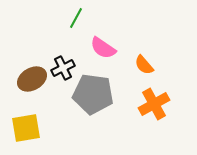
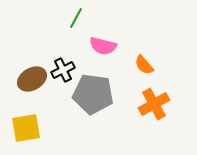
pink semicircle: moved 2 px up; rotated 20 degrees counterclockwise
black cross: moved 2 px down
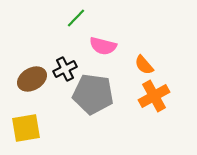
green line: rotated 15 degrees clockwise
black cross: moved 2 px right, 1 px up
orange cross: moved 8 px up
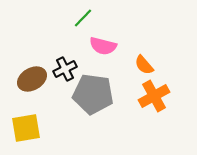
green line: moved 7 px right
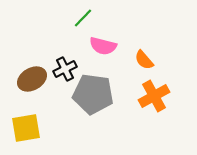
orange semicircle: moved 5 px up
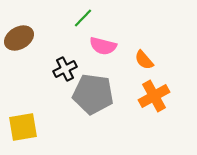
brown ellipse: moved 13 px left, 41 px up
yellow square: moved 3 px left, 1 px up
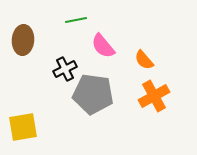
green line: moved 7 px left, 2 px down; rotated 35 degrees clockwise
brown ellipse: moved 4 px right, 2 px down; rotated 56 degrees counterclockwise
pink semicircle: rotated 36 degrees clockwise
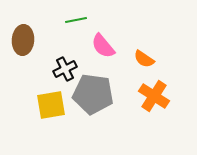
orange semicircle: moved 1 px up; rotated 15 degrees counterclockwise
orange cross: rotated 28 degrees counterclockwise
yellow square: moved 28 px right, 22 px up
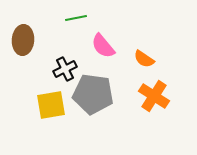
green line: moved 2 px up
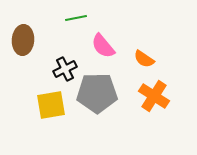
gray pentagon: moved 4 px right, 1 px up; rotated 9 degrees counterclockwise
